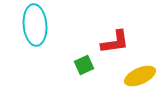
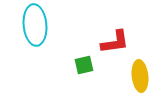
green square: rotated 12 degrees clockwise
yellow ellipse: rotated 72 degrees counterclockwise
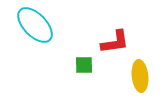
cyan ellipse: rotated 39 degrees counterclockwise
green square: rotated 12 degrees clockwise
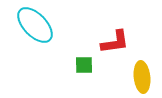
yellow ellipse: moved 2 px right, 1 px down
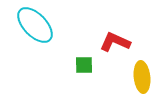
red L-shape: rotated 148 degrees counterclockwise
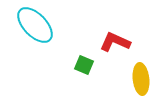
green square: rotated 24 degrees clockwise
yellow ellipse: moved 1 px left, 2 px down
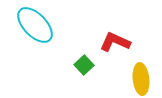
green square: rotated 24 degrees clockwise
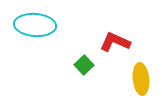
cyan ellipse: rotated 42 degrees counterclockwise
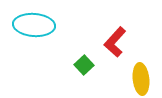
cyan ellipse: moved 1 px left
red L-shape: rotated 72 degrees counterclockwise
